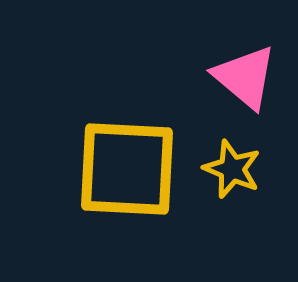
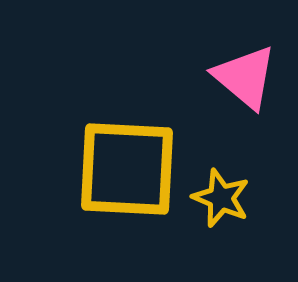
yellow star: moved 11 px left, 29 px down
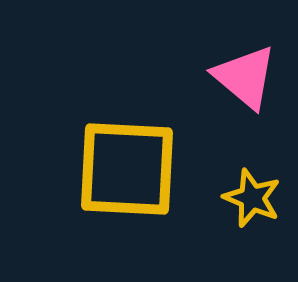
yellow star: moved 31 px right
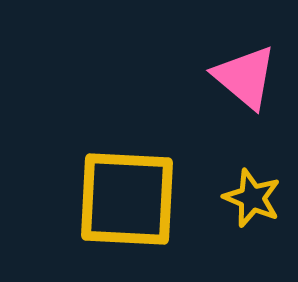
yellow square: moved 30 px down
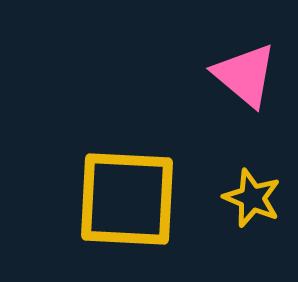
pink triangle: moved 2 px up
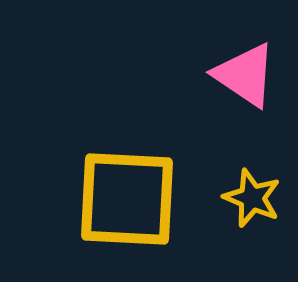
pink triangle: rotated 6 degrees counterclockwise
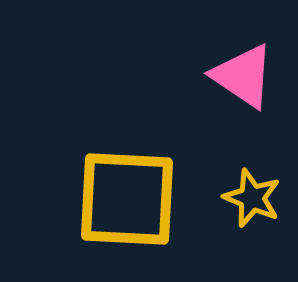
pink triangle: moved 2 px left, 1 px down
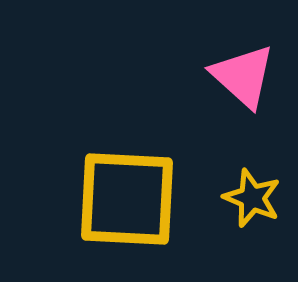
pink triangle: rotated 8 degrees clockwise
